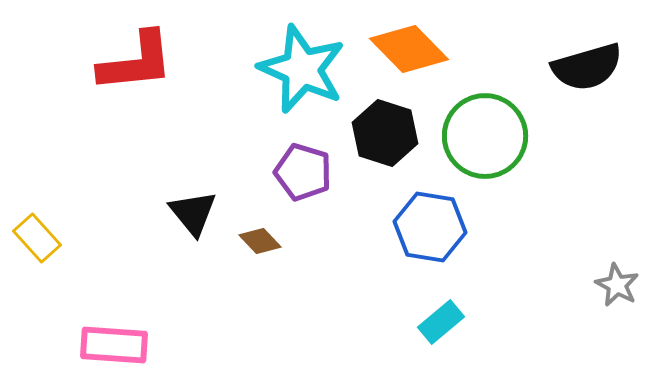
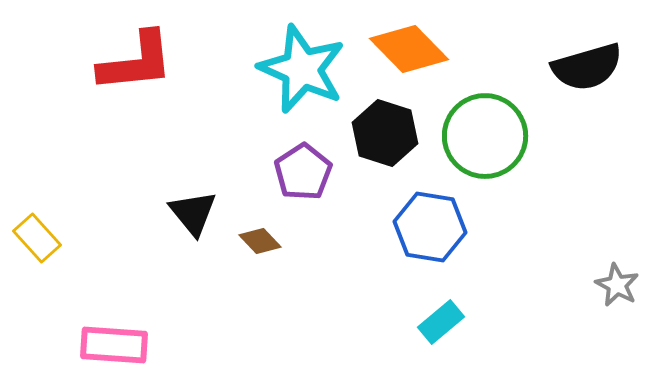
purple pentagon: rotated 22 degrees clockwise
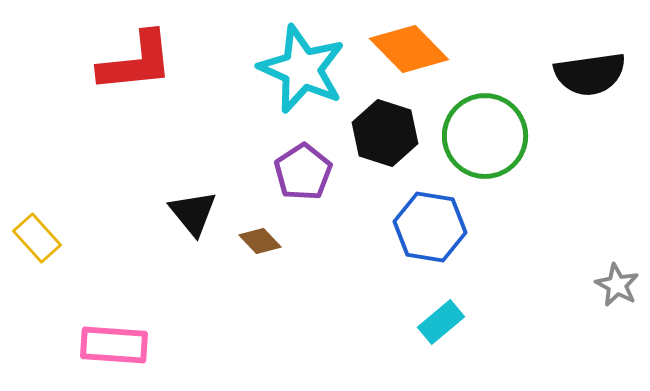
black semicircle: moved 3 px right, 7 px down; rotated 8 degrees clockwise
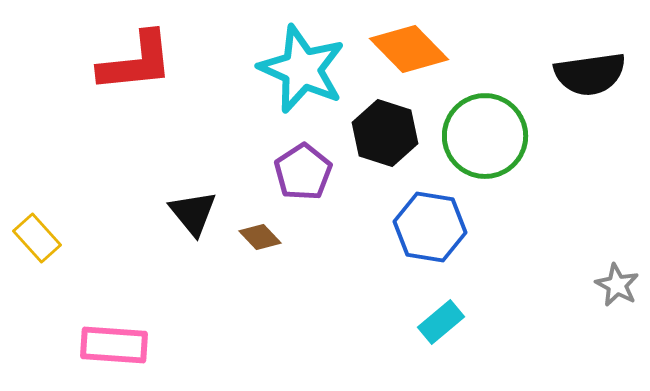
brown diamond: moved 4 px up
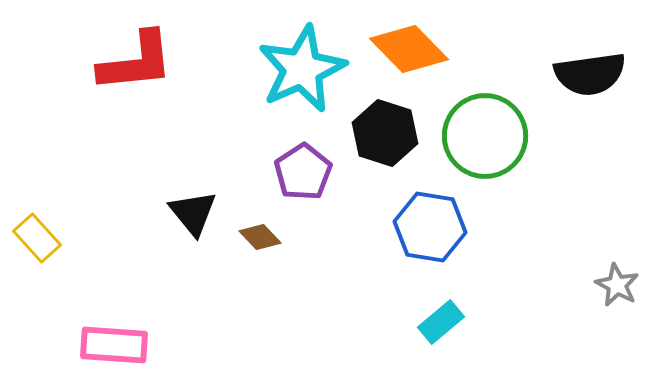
cyan star: rotated 24 degrees clockwise
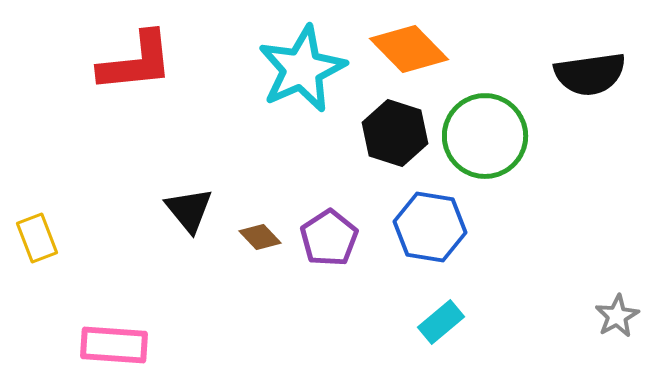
black hexagon: moved 10 px right
purple pentagon: moved 26 px right, 66 px down
black triangle: moved 4 px left, 3 px up
yellow rectangle: rotated 21 degrees clockwise
gray star: moved 31 px down; rotated 15 degrees clockwise
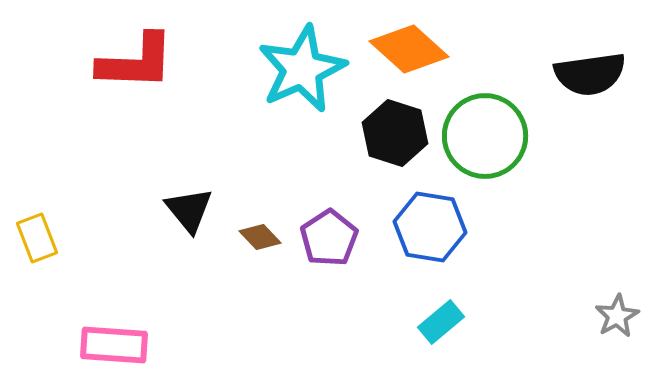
orange diamond: rotated 4 degrees counterclockwise
red L-shape: rotated 8 degrees clockwise
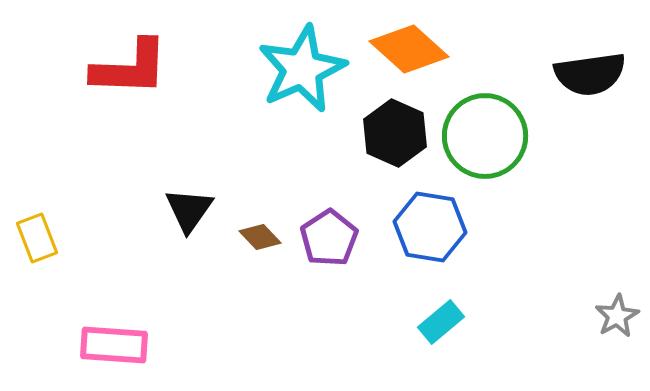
red L-shape: moved 6 px left, 6 px down
black hexagon: rotated 6 degrees clockwise
black triangle: rotated 14 degrees clockwise
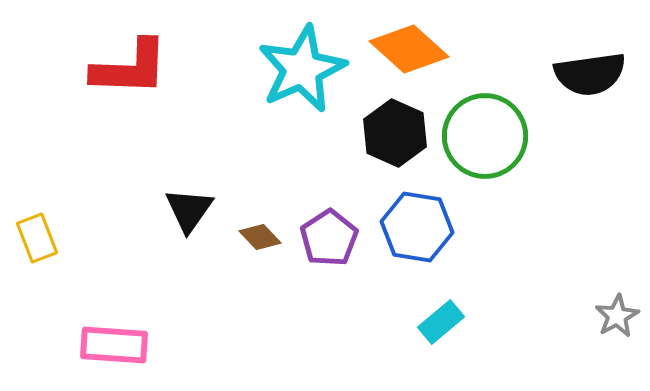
blue hexagon: moved 13 px left
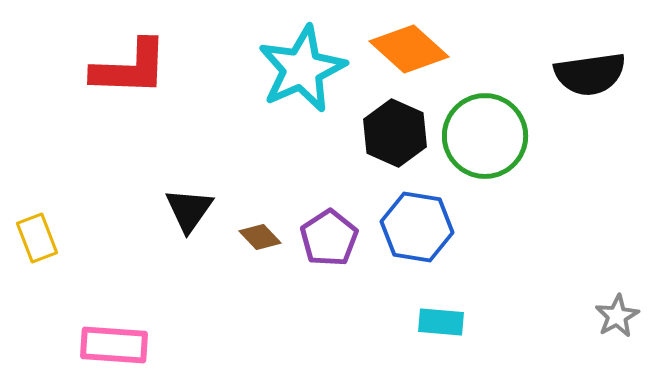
cyan rectangle: rotated 45 degrees clockwise
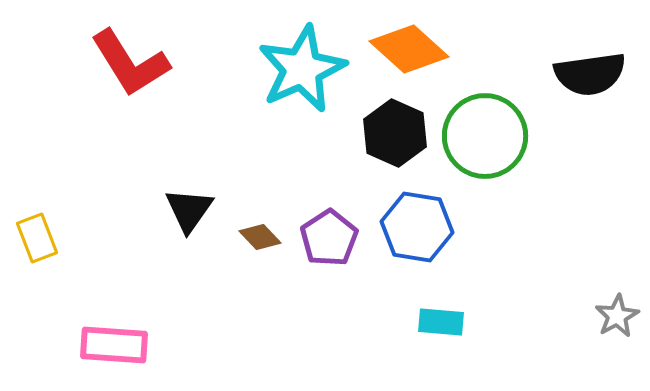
red L-shape: moved 5 px up; rotated 56 degrees clockwise
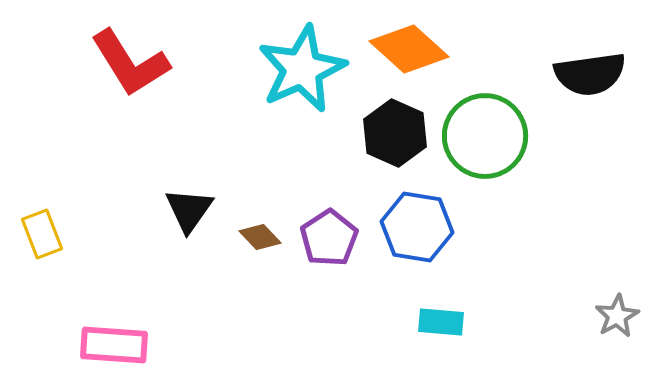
yellow rectangle: moved 5 px right, 4 px up
